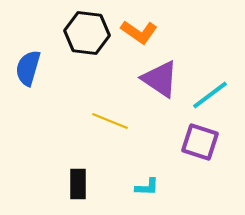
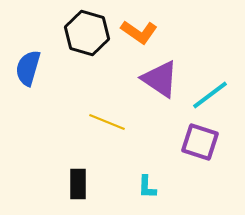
black hexagon: rotated 9 degrees clockwise
yellow line: moved 3 px left, 1 px down
cyan L-shape: rotated 90 degrees clockwise
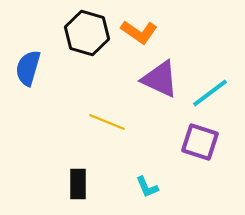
purple triangle: rotated 9 degrees counterclockwise
cyan line: moved 2 px up
cyan L-shape: rotated 25 degrees counterclockwise
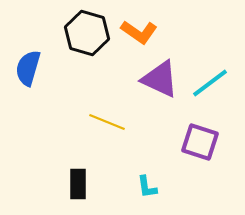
cyan line: moved 10 px up
cyan L-shape: rotated 15 degrees clockwise
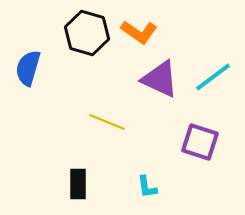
cyan line: moved 3 px right, 6 px up
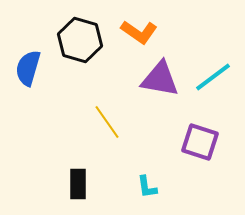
black hexagon: moved 7 px left, 7 px down
purple triangle: rotated 15 degrees counterclockwise
yellow line: rotated 33 degrees clockwise
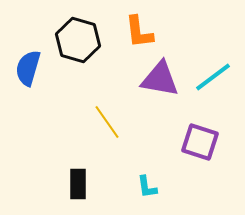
orange L-shape: rotated 48 degrees clockwise
black hexagon: moved 2 px left
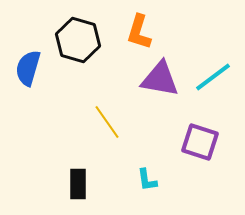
orange L-shape: rotated 24 degrees clockwise
cyan L-shape: moved 7 px up
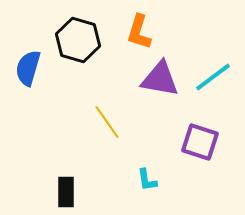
black rectangle: moved 12 px left, 8 px down
